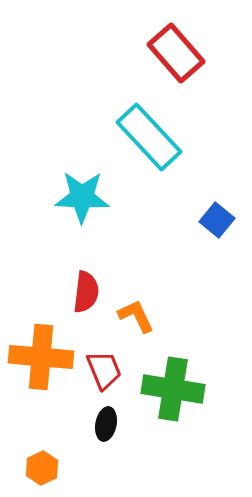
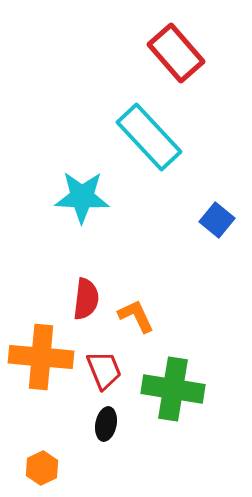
red semicircle: moved 7 px down
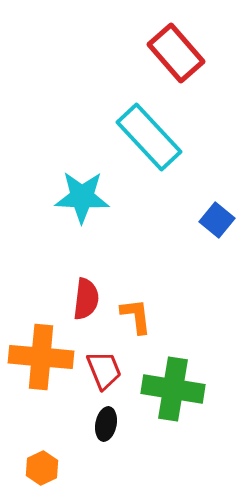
orange L-shape: rotated 18 degrees clockwise
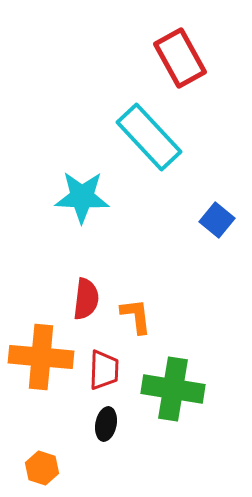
red rectangle: moved 4 px right, 5 px down; rotated 12 degrees clockwise
red trapezoid: rotated 24 degrees clockwise
orange hexagon: rotated 16 degrees counterclockwise
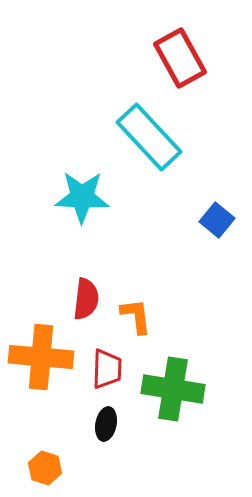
red trapezoid: moved 3 px right, 1 px up
orange hexagon: moved 3 px right
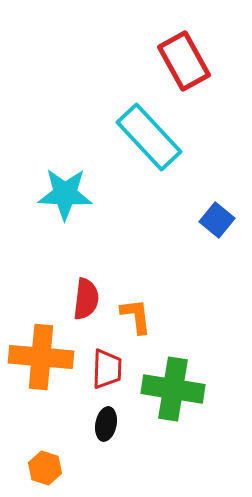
red rectangle: moved 4 px right, 3 px down
cyan star: moved 17 px left, 3 px up
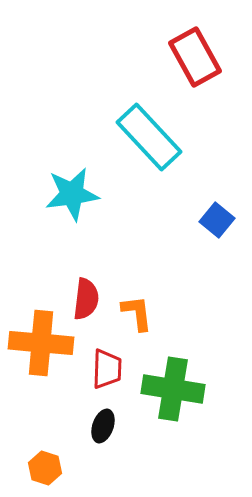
red rectangle: moved 11 px right, 4 px up
cyan star: moved 7 px right; rotated 10 degrees counterclockwise
orange L-shape: moved 1 px right, 3 px up
orange cross: moved 14 px up
black ellipse: moved 3 px left, 2 px down; rotated 8 degrees clockwise
